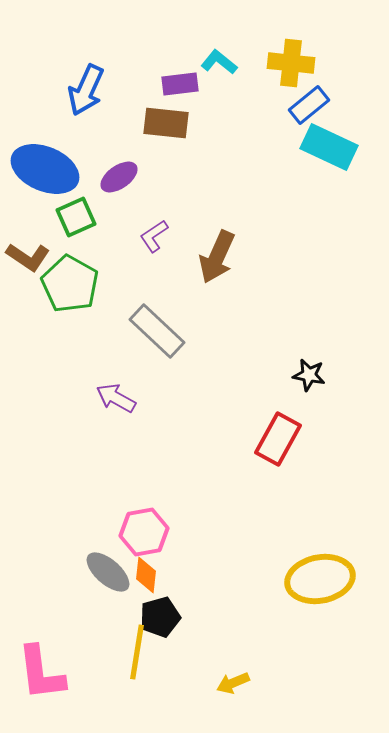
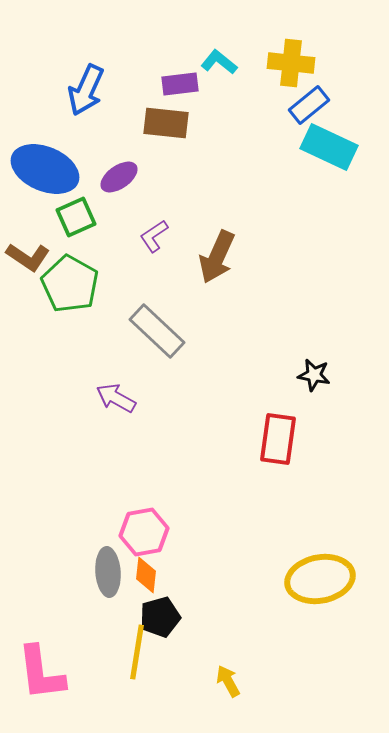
black star: moved 5 px right
red rectangle: rotated 21 degrees counterclockwise
gray ellipse: rotated 45 degrees clockwise
yellow arrow: moved 5 px left, 2 px up; rotated 84 degrees clockwise
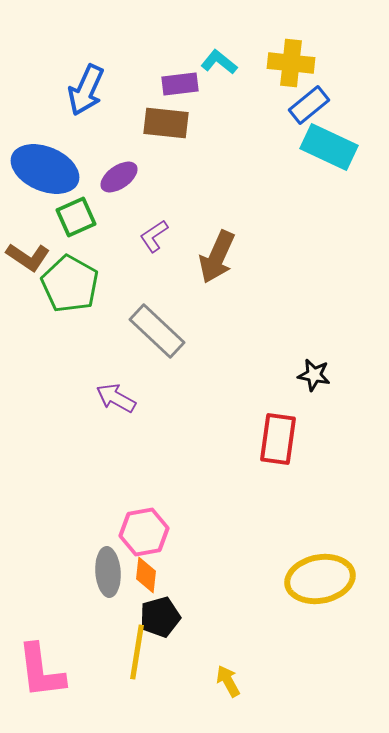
pink L-shape: moved 2 px up
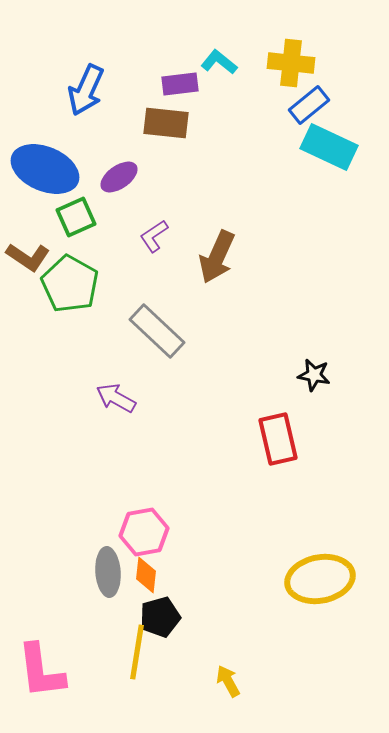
red rectangle: rotated 21 degrees counterclockwise
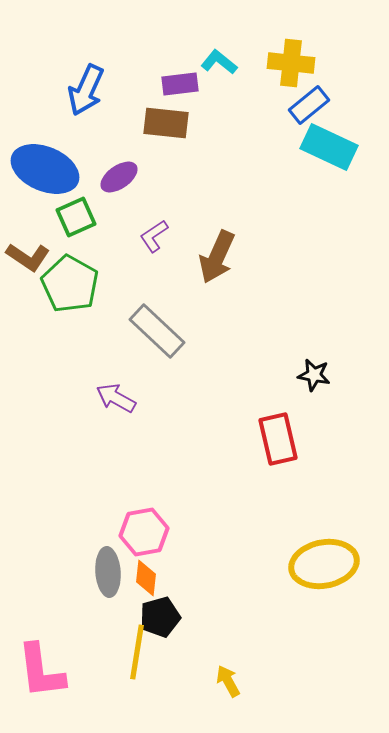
orange diamond: moved 3 px down
yellow ellipse: moved 4 px right, 15 px up
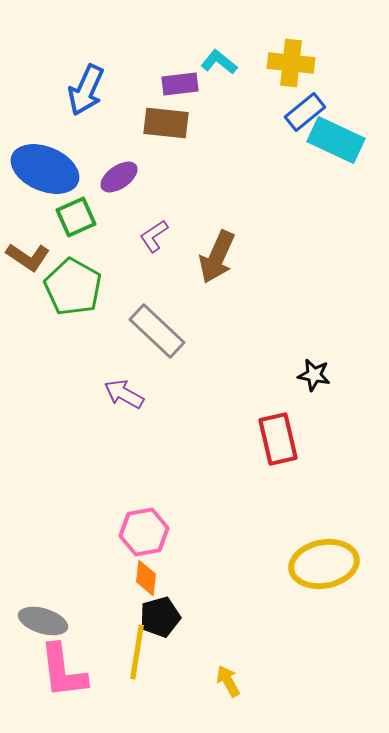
blue rectangle: moved 4 px left, 7 px down
cyan rectangle: moved 7 px right, 7 px up
green pentagon: moved 3 px right, 3 px down
purple arrow: moved 8 px right, 4 px up
gray ellipse: moved 65 px left, 49 px down; rotated 69 degrees counterclockwise
pink L-shape: moved 22 px right
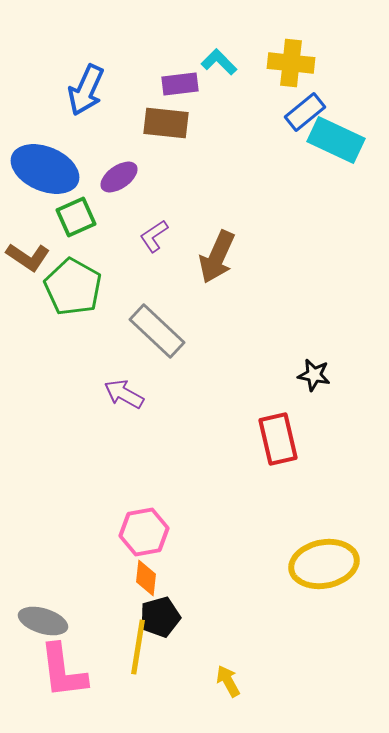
cyan L-shape: rotated 6 degrees clockwise
yellow line: moved 1 px right, 5 px up
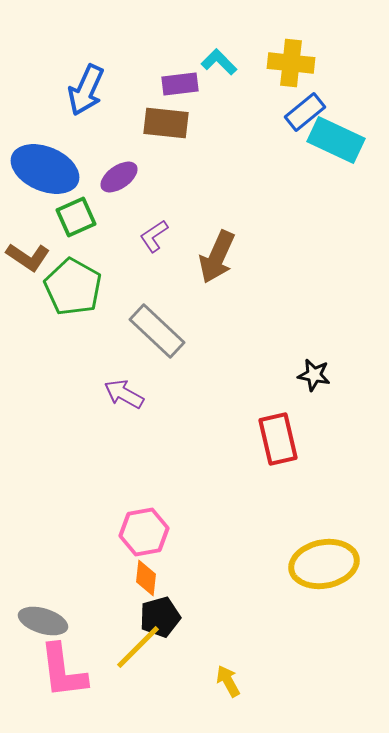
yellow line: rotated 36 degrees clockwise
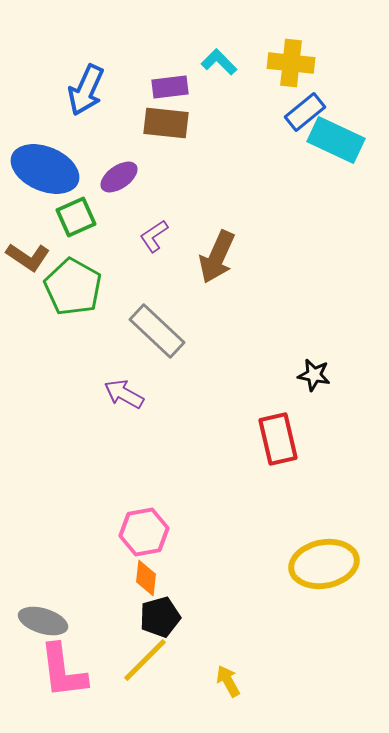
purple rectangle: moved 10 px left, 3 px down
yellow line: moved 7 px right, 13 px down
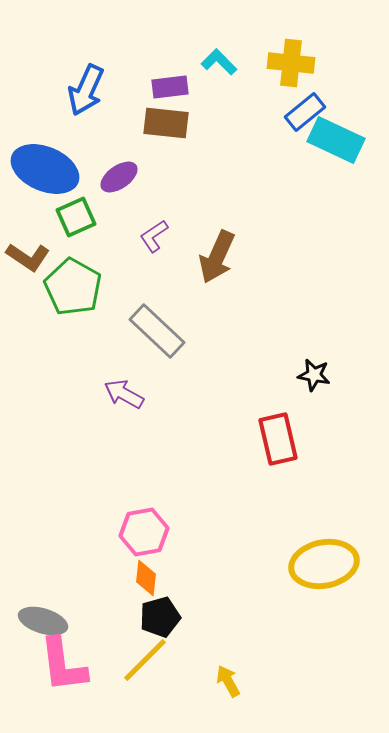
pink L-shape: moved 6 px up
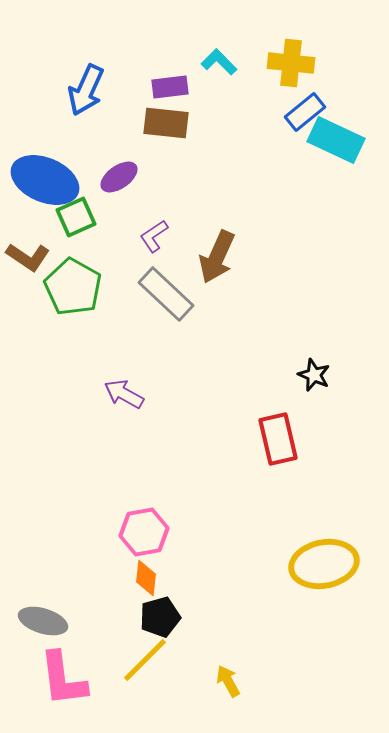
blue ellipse: moved 11 px down
gray rectangle: moved 9 px right, 37 px up
black star: rotated 12 degrees clockwise
pink L-shape: moved 14 px down
